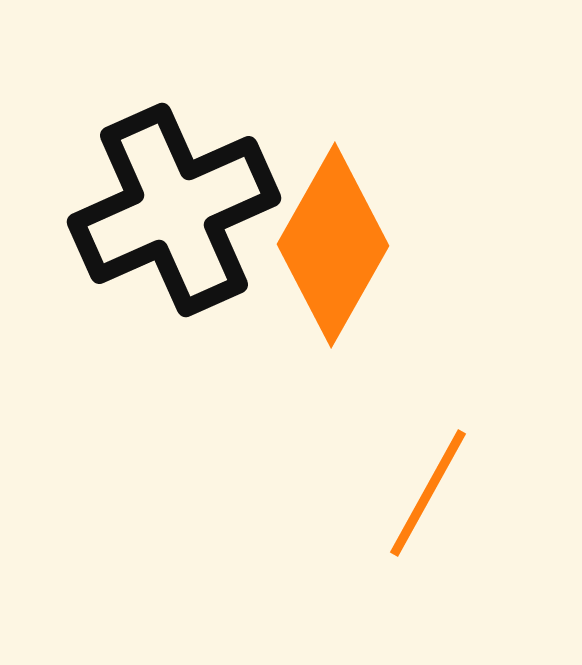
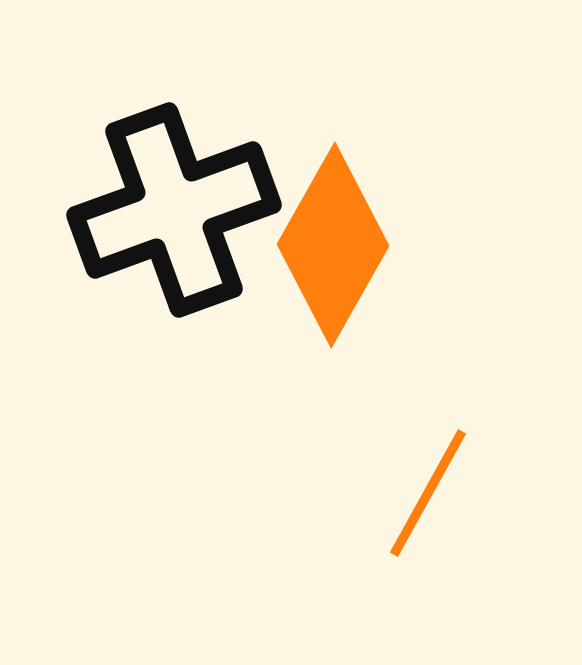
black cross: rotated 4 degrees clockwise
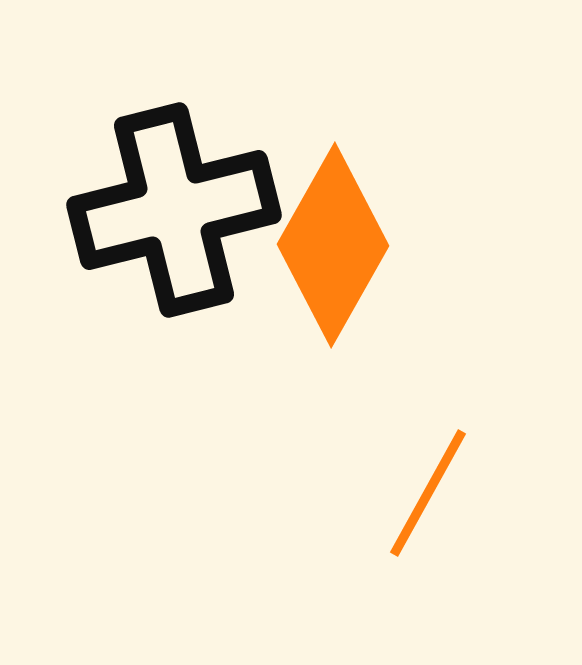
black cross: rotated 6 degrees clockwise
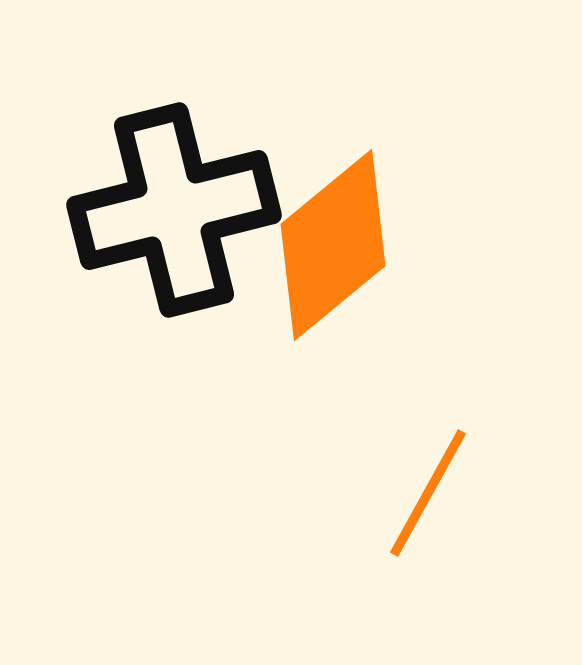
orange diamond: rotated 21 degrees clockwise
